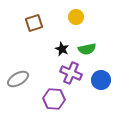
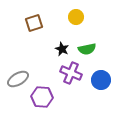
purple hexagon: moved 12 px left, 2 px up
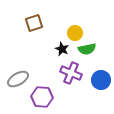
yellow circle: moved 1 px left, 16 px down
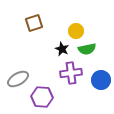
yellow circle: moved 1 px right, 2 px up
purple cross: rotated 30 degrees counterclockwise
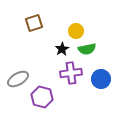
black star: rotated 16 degrees clockwise
blue circle: moved 1 px up
purple hexagon: rotated 10 degrees clockwise
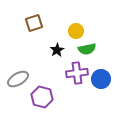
black star: moved 5 px left, 1 px down
purple cross: moved 6 px right
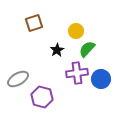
green semicircle: rotated 144 degrees clockwise
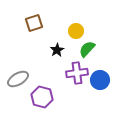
blue circle: moved 1 px left, 1 px down
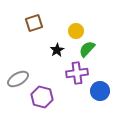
blue circle: moved 11 px down
